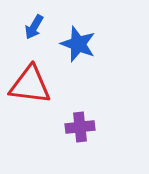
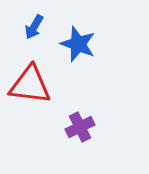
purple cross: rotated 20 degrees counterclockwise
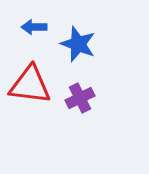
blue arrow: rotated 60 degrees clockwise
purple cross: moved 29 px up
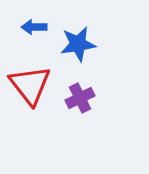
blue star: rotated 30 degrees counterclockwise
red triangle: rotated 45 degrees clockwise
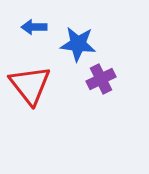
blue star: rotated 15 degrees clockwise
purple cross: moved 21 px right, 19 px up
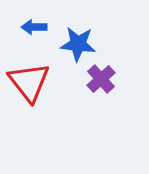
purple cross: rotated 16 degrees counterclockwise
red triangle: moved 1 px left, 3 px up
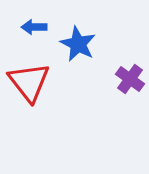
blue star: rotated 21 degrees clockwise
purple cross: moved 29 px right; rotated 12 degrees counterclockwise
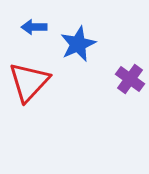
blue star: rotated 21 degrees clockwise
red triangle: rotated 21 degrees clockwise
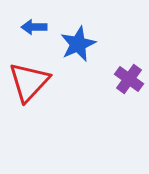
purple cross: moved 1 px left
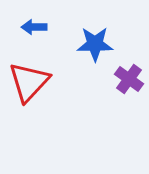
blue star: moved 17 px right; rotated 24 degrees clockwise
